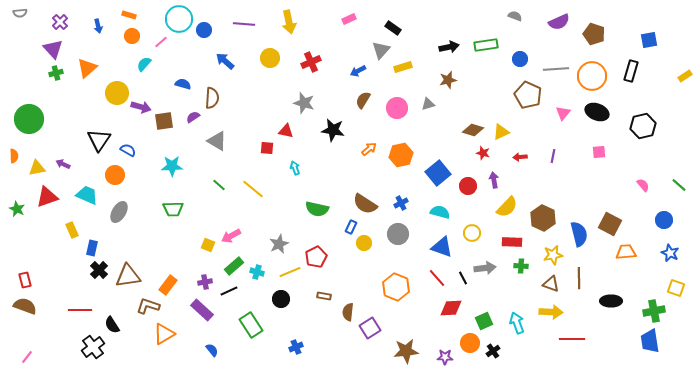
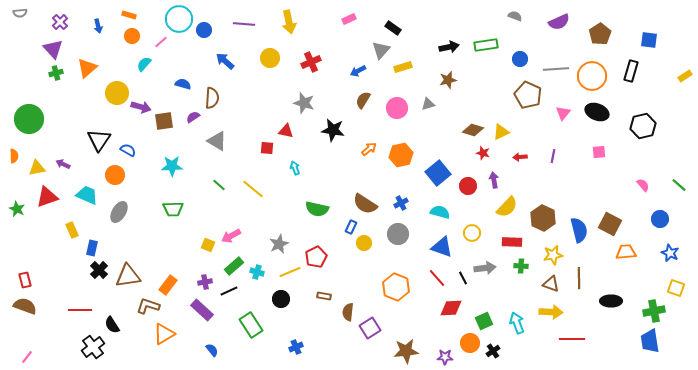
brown pentagon at (594, 34): moved 6 px right; rotated 20 degrees clockwise
blue square at (649, 40): rotated 18 degrees clockwise
blue circle at (664, 220): moved 4 px left, 1 px up
blue semicircle at (579, 234): moved 4 px up
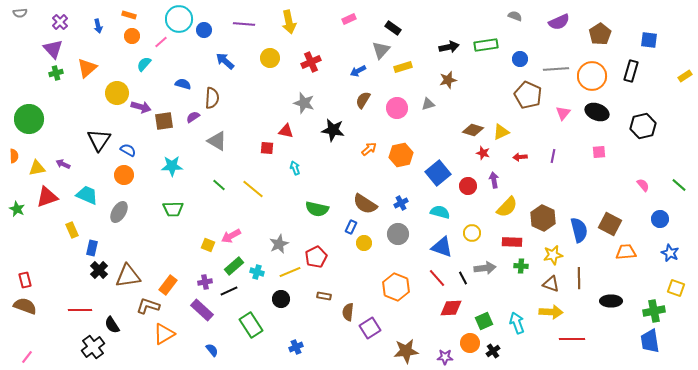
orange circle at (115, 175): moved 9 px right
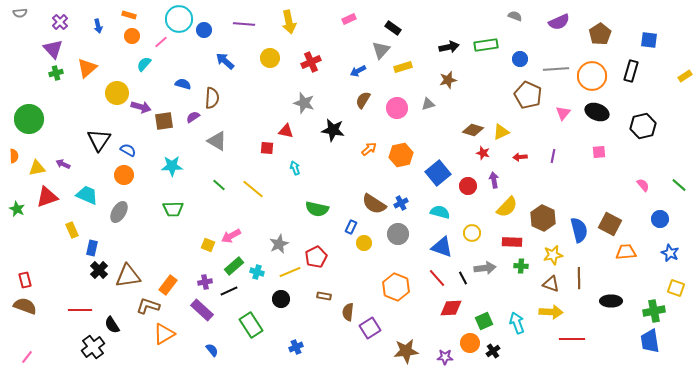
brown semicircle at (365, 204): moved 9 px right
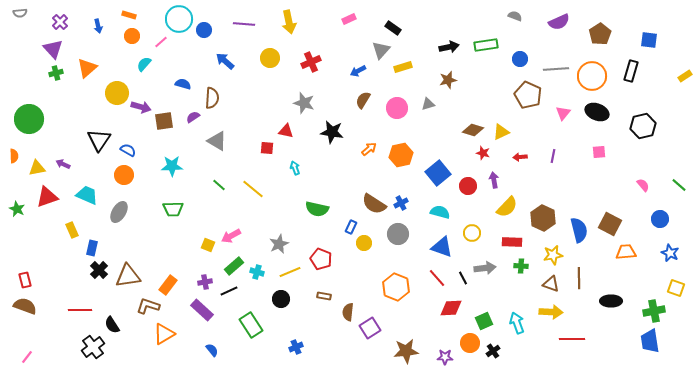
black star at (333, 130): moved 1 px left, 2 px down
red pentagon at (316, 257): moved 5 px right, 2 px down; rotated 25 degrees counterclockwise
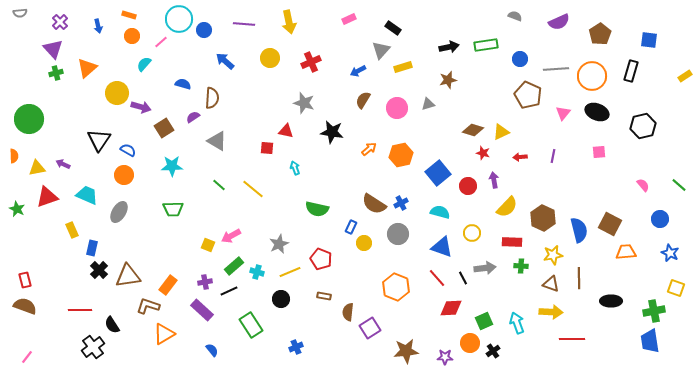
brown square at (164, 121): moved 7 px down; rotated 24 degrees counterclockwise
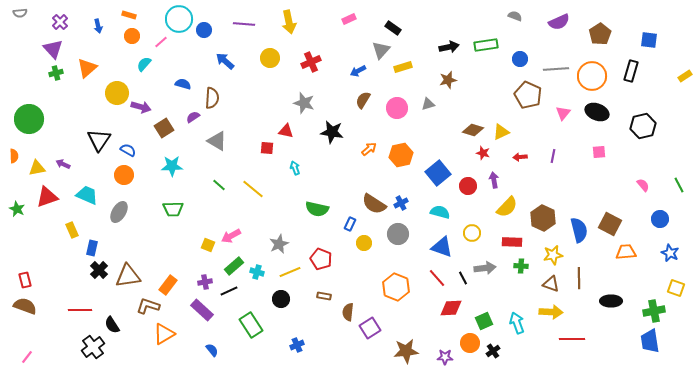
green line at (679, 185): rotated 21 degrees clockwise
blue rectangle at (351, 227): moved 1 px left, 3 px up
blue cross at (296, 347): moved 1 px right, 2 px up
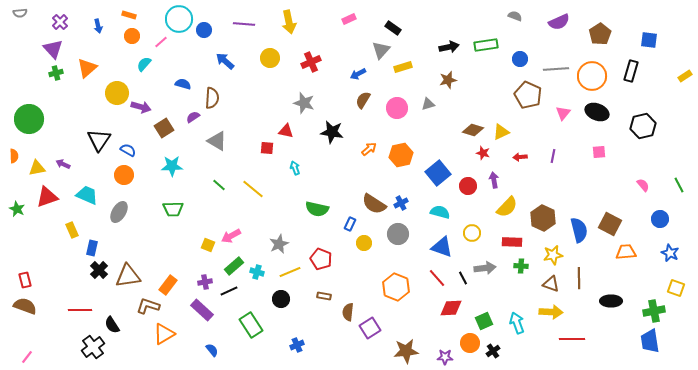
blue arrow at (358, 71): moved 3 px down
